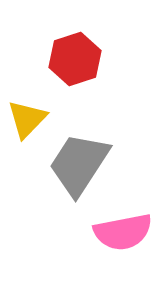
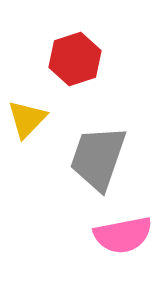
gray trapezoid: moved 19 px right, 6 px up; rotated 14 degrees counterclockwise
pink semicircle: moved 3 px down
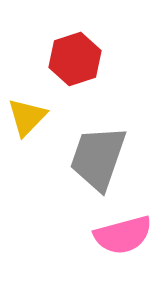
yellow triangle: moved 2 px up
pink semicircle: rotated 4 degrees counterclockwise
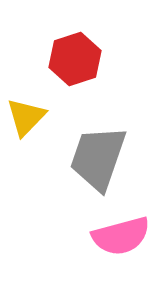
yellow triangle: moved 1 px left
pink semicircle: moved 2 px left, 1 px down
